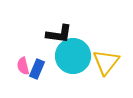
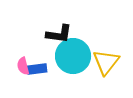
blue rectangle: rotated 60 degrees clockwise
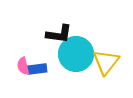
cyan circle: moved 3 px right, 2 px up
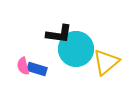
cyan circle: moved 5 px up
yellow triangle: rotated 12 degrees clockwise
blue rectangle: rotated 24 degrees clockwise
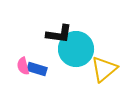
yellow triangle: moved 2 px left, 7 px down
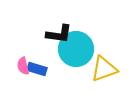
yellow triangle: rotated 20 degrees clockwise
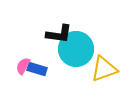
pink semicircle: rotated 42 degrees clockwise
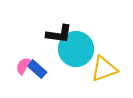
blue rectangle: rotated 24 degrees clockwise
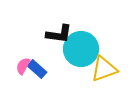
cyan circle: moved 5 px right
